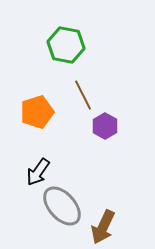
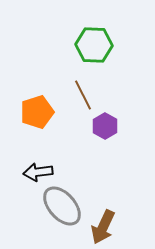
green hexagon: moved 28 px right; rotated 9 degrees counterclockwise
black arrow: rotated 48 degrees clockwise
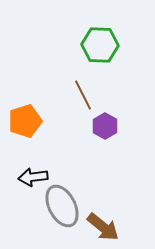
green hexagon: moved 6 px right
orange pentagon: moved 12 px left, 9 px down
black arrow: moved 5 px left, 5 px down
gray ellipse: rotated 15 degrees clockwise
brown arrow: rotated 76 degrees counterclockwise
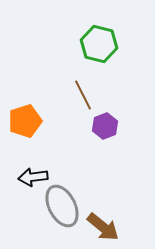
green hexagon: moved 1 px left, 1 px up; rotated 12 degrees clockwise
purple hexagon: rotated 10 degrees clockwise
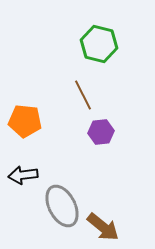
orange pentagon: rotated 24 degrees clockwise
purple hexagon: moved 4 px left, 6 px down; rotated 15 degrees clockwise
black arrow: moved 10 px left, 2 px up
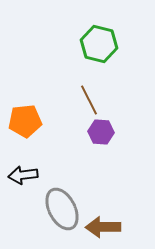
brown line: moved 6 px right, 5 px down
orange pentagon: rotated 12 degrees counterclockwise
purple hexagon: rotated 10 degrees clockwise
gray ellipse: moved 3 px down
brown arrow: rotated 140 degrees clockwise
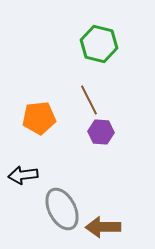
orange pentagon: moved 14 px right, 3 px up
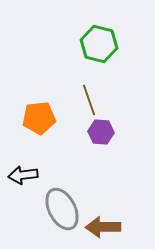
brown line: rotated 8 degrees clockwise
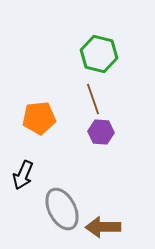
green hexagon: moved 10 px down
brown line: moved 4 px right, 1 px up
black arrow: rotated 60 degrees counterclockwise
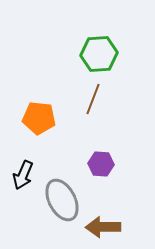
green hexagon: rotated 18 degrees counterclockwise
brown line: rotated 40 degrees clockwise
orange pentagon: rotated 12 degrees clockwise
purple hexagon: moved 32 px down
gray ellipse: moved 9 px up
